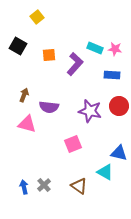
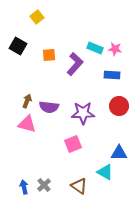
brown arrow: moved 3 px right, 6 px down
purple star: moved 7 px left, 2 px down; rotated 15 degrees counterclockwise
blue triangle: rotated 12 degrees counterclockwise
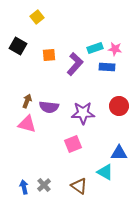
cyan rectangle: rotated 42 degrees counterclockwise
blue rectangle: moved 5 px left, 8 px up
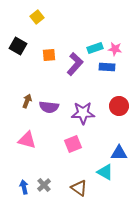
pink triangle: moved 16 px down
brown triangle: moved 2 px down
